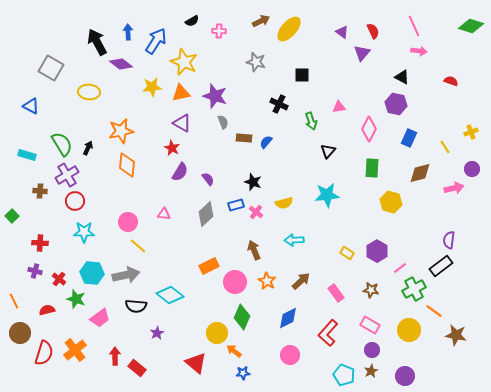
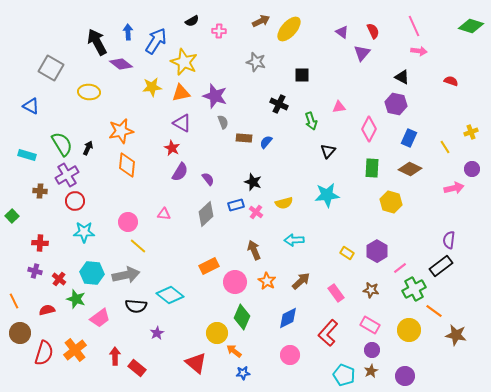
brown diamond at (420, 173): moved 10 px left, 4 px up; rotated 40 degrees clockwise
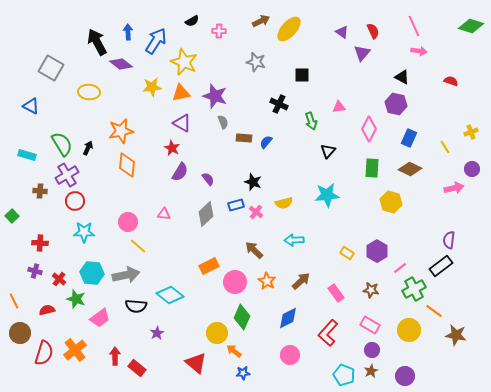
brown arrow at (254, 250): rotated 24 degrees counterclockwise
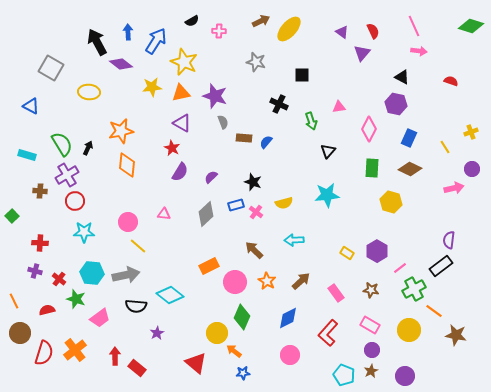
purple semicircle at (208, 179): moved 3 px right, 2 px up; rotated 96 degrees counterclockwise
